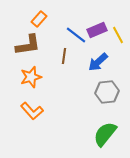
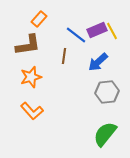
yellow line: moved 6 px left, 4 px up
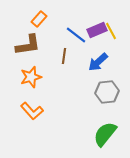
yellow line: moved 1 px left
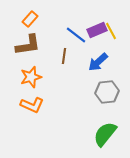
orange rectangle: moved 9 px left
orange L-shape: moved 6 px up; rotated 25 degrees counterclockwise
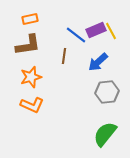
orange rectangle: rotated 35 degrees clockwise
purple rectangle: moved 1 px left
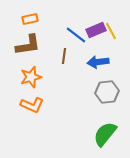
blue arrow: rotated 35 degrees clockwise
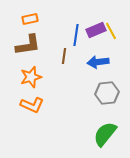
blue line: rotated 60 degrees clockwise
gray hexagon: moved 1 px down
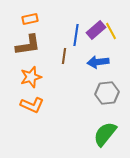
purple rectangle: rotated 18 degrees counterclockwise
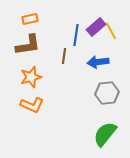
purple rectangle: moved 3 px up
